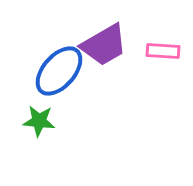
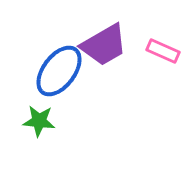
pink rectangle: rotated 20 degrees clockwise
blue ellipse: rotated 4 degrees counterclockwise
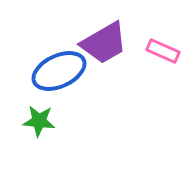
purple trapezoid: moved 2 px up
blue ellipse: rotated 28 degrees clockwise
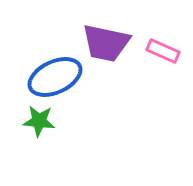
purple trapezoid: moved 2 px right; rotated 42 degrees clockwise
blue ellipse: moved 4 px left, 6 px down
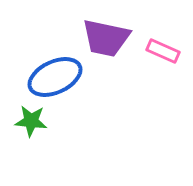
purple trapezoid: moved 5 px up
green star: moved 8 px left
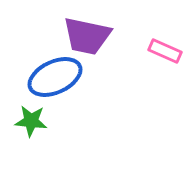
purple trapezoid: moved 19 px left, 2 px up
pink rectangle: moved 2 px right
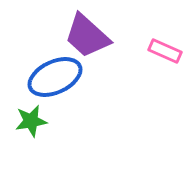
purple trapezoid: rotated 30 degrees clockwise
green star: rotated 16 degrees counterclockwise
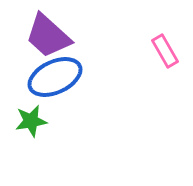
purple trapezoid: moved 39 px left
pink rectangle: rotated 36 degrees clockwise
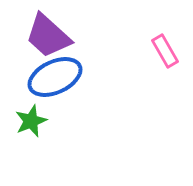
green star: rotated 12 degrees counterclockwise
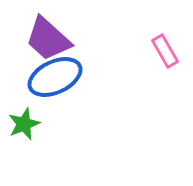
purple trapezoid: moved 3 px down
green star: moved 7 px left, 3 px down
